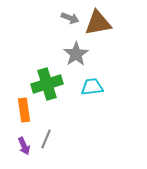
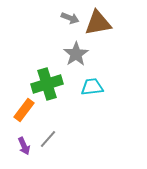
orange rectangle: rotated 45 degrees clockwise
gray line: moved 2 px right; rotated 18 degrees clockwise
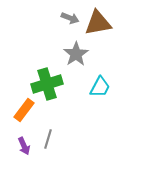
cyan trapezoid: moved 8 px right; rotated 125 degrees clockwise
gray line: rotated 24 degrees counterclockwise
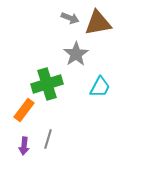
purple arrow: rotated 30 degrees clockwise
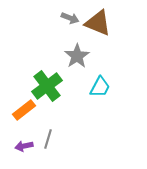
brown triangle: rotated 32 degrees clockwise
gray star: moved 1 px right, 2 px down
green cross: moved 2 px down; rotated 20 degrees counterclockwise
orange rectangle: rotated 15 degrees clockwise
purple arrow: rotated 72 degrees clockwise
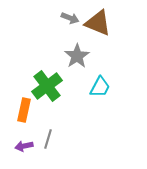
orange rectangle: rotated 40 degrees counterclockwise
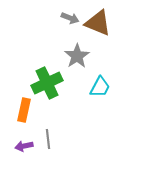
green cross: moved 3 px up; rotated 12 degrees clockwise
gray line: rotated 24 degrees counterclockwise
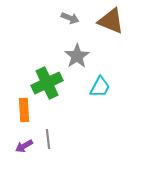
brown triangle: moved 13 px right, 2 px up
orange rectangle: rotated 15 degrees counterclockwise
purple arrow: rotated 18 degrees counterclockwise
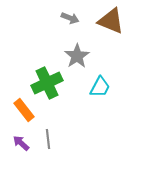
orange rectangle: rotated 35 degrees counterclockwise
purple arrow: moved 3 px left, 3 px up; rotated 72 degrees clockwise
